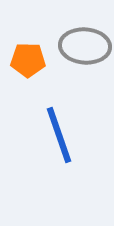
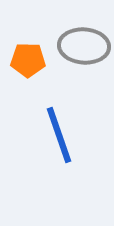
gray ellipse: moved 1 px left
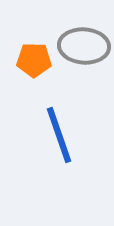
orange pentagon: moved 6 px right
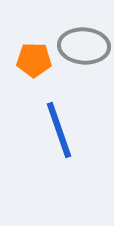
blue line: moved 5 px up
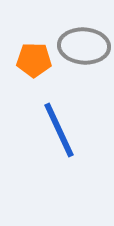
blue line: rotated 6 degrees counterclockwise
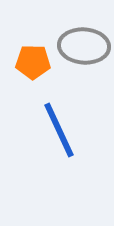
orange pentagon: moved 1 px left, 2 px down
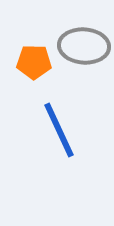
orange pentagon: moved 1 px right
